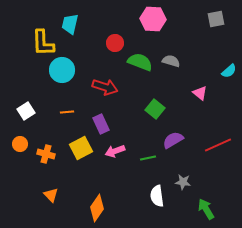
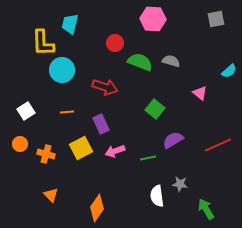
gray star: moved 3 px left, 2 px down
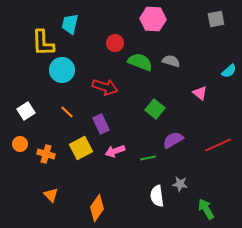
orange line: rotated 48 degrees clockwise
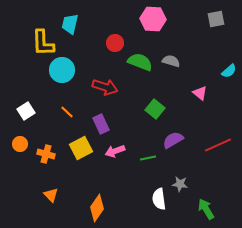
white semicircle: moved 2 px right, 3 px down
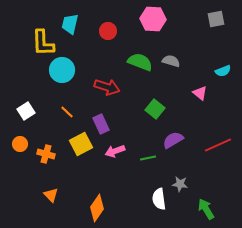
red circle: moved 7 px left, 12 px up
cyan semicircle: moved 6 px left; rotated 21 degrees clockwise
red arrow: moved 2 px right
yellow square: moved 4 px up
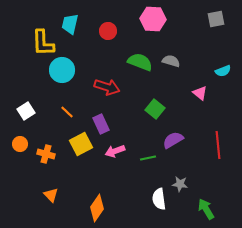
red line: rotated 72 degrees counterclockwise
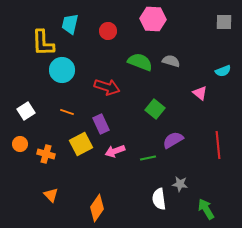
gray square: moved 8 px right, 3 px down; rotated 12 degrees clockwise
orange line: rotated 24 degrees counterclockwise
